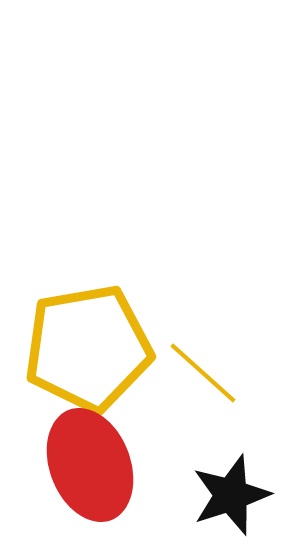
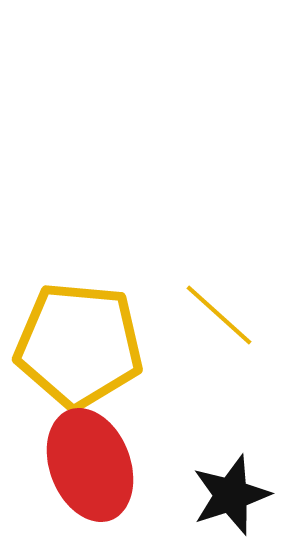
yellow pentagon: moved 9 px left, 3 px up; rotated 15 degrees clockwise
yellow line: moved 16 px right, 58 px up
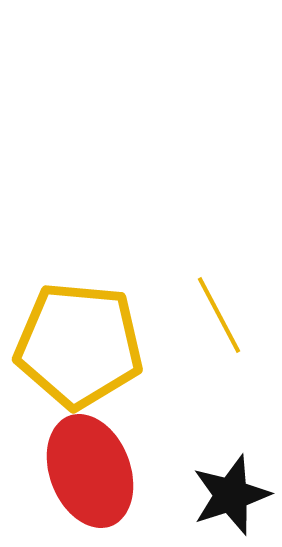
yellow line: rotated 20 degrees clockwise
red ellipse: moved 6 px down
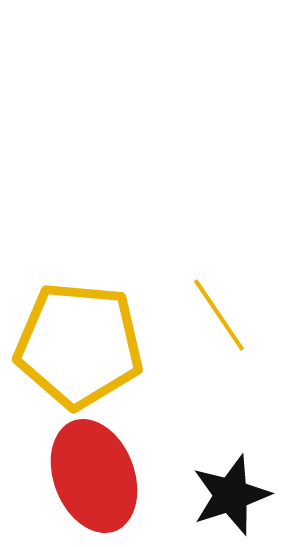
yellow line: rotated 6 degrees counterclockwise
red ellipse: moved 4 px right, 5 px down
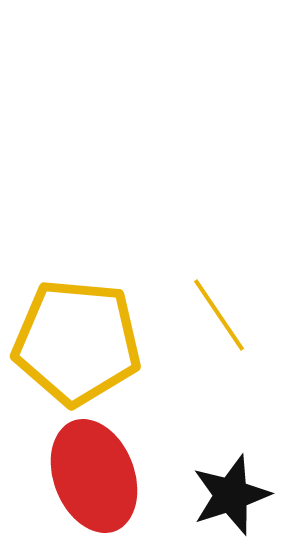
yellow pentagon: moved 2 px left, 3 px up
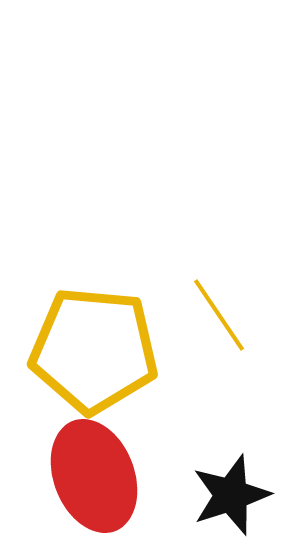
yellow pentagon: moved 17 px right, 8 px down
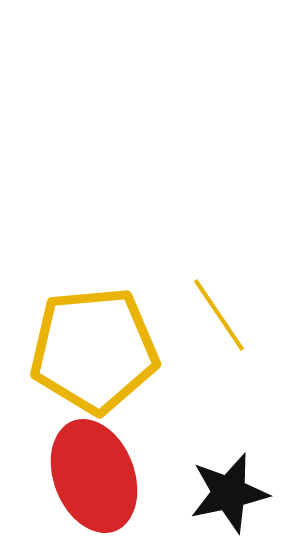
yellow pentagon: rotated 10 degrees counterclockwise
black star: moved 2 px left, 2 px up; rotated 6 degrees clockwise
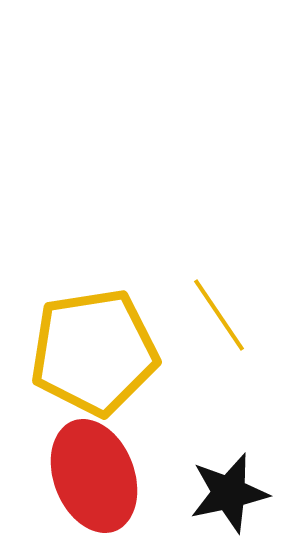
yellow pentagon: moved 2 px down; rotated 4 degrees counterclockwise
